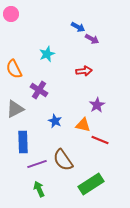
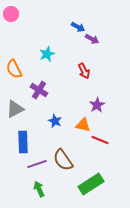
red arrow: rotated 70 degrees clockwise
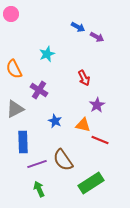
purple arrow: moved 5 px right, 2 px up
red arrow: moved 7 px down
green rectangle: moved 1 px up
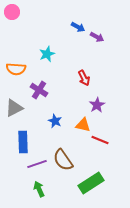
pink circle: moved 1 px right, 2 px up
orange semicircle: moved 2 px right; rotated 60 degrees counterclockwise
gray triangle: moved 1 px left, 1 px up
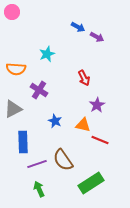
gray triangle: moved 1 px left, 1 px down
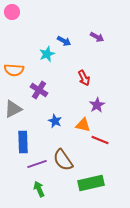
blue arrow: moved 14 px left, 14 px down
orange semicircle: moved 2 px left, 1 px down
green rectangle: rotated 20 degrees clockwise
